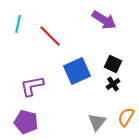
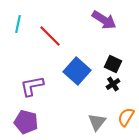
blue square: rotated 24 degrees counterclockwise
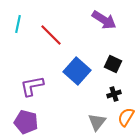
red line: moved 1 px right, 1 px up
black cross: moved 1 px right, 10 px down; rotated 16 degrees clockwise
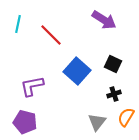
purple pentagon: moved 1 px left
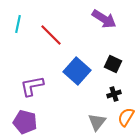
purple arrow: moved 1 px up
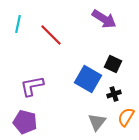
blue square: moved 11 px right, 8 px down; rotated 12 degrees counterclockwise
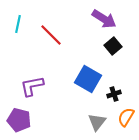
black square: moved 18 px up; rotated 24 degrees clockwise
purple pentagon: moved 6 px left, 2 px up
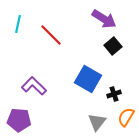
purple L-shape: moved 2 px right; rotated 55 degrees clockwise
purple pentagon: rotated 10 degrees counterclockwise
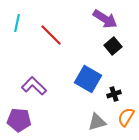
purple arrow: moved 1 px right
cyan line: moved 1 px left, 1 px up
gray triangle: rotated 36 degrees clockwise
